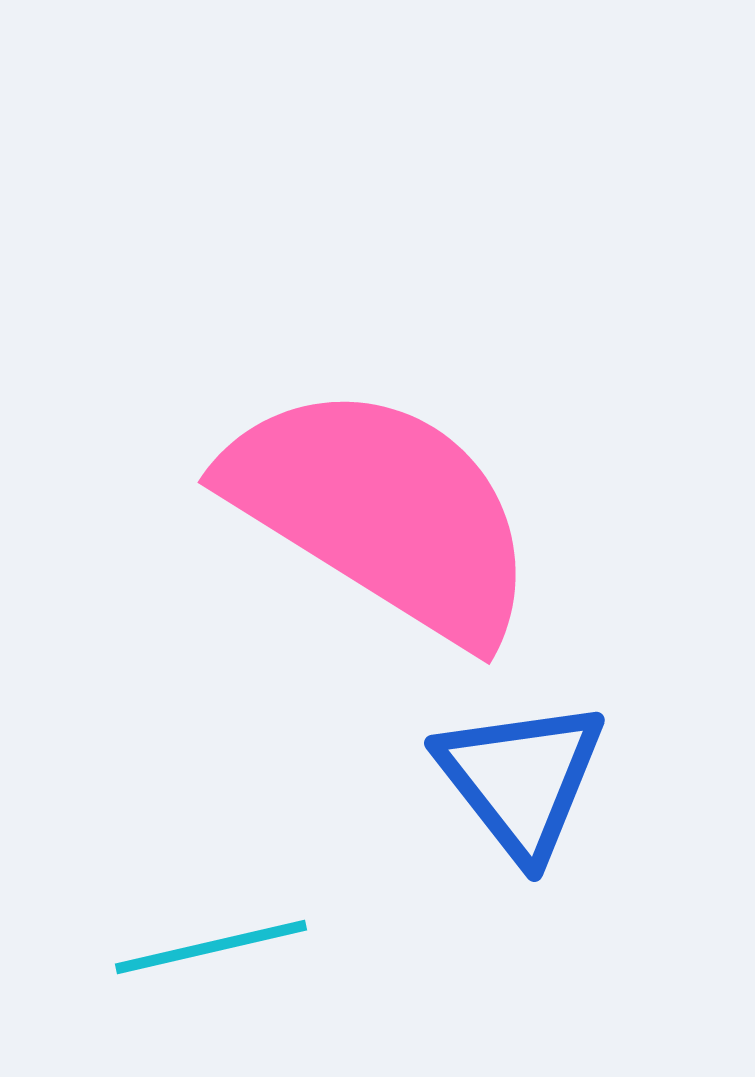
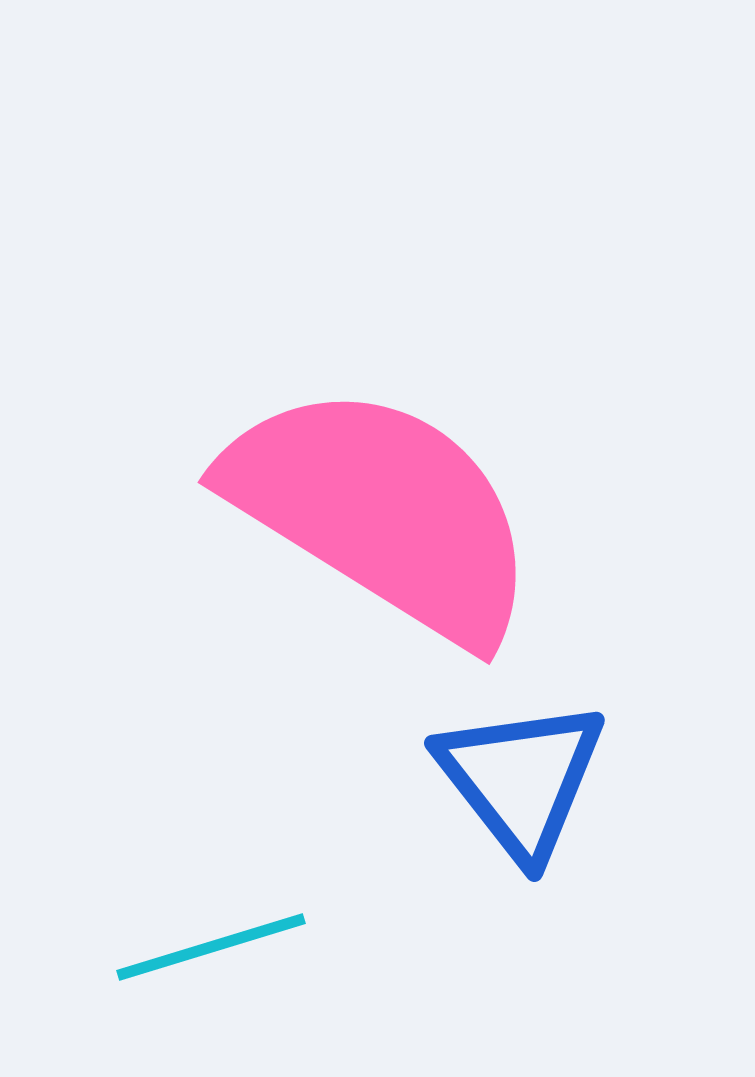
cyan line: rotated 4 degrees counterclockwise
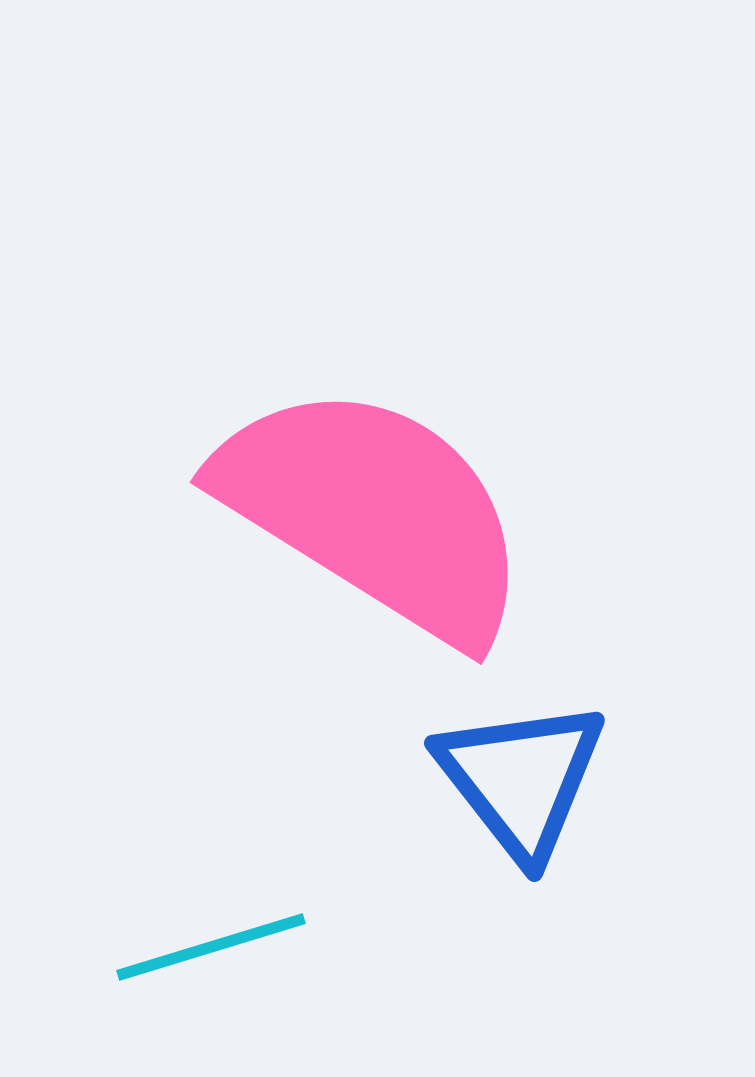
pink semicircle: moved 8 px left
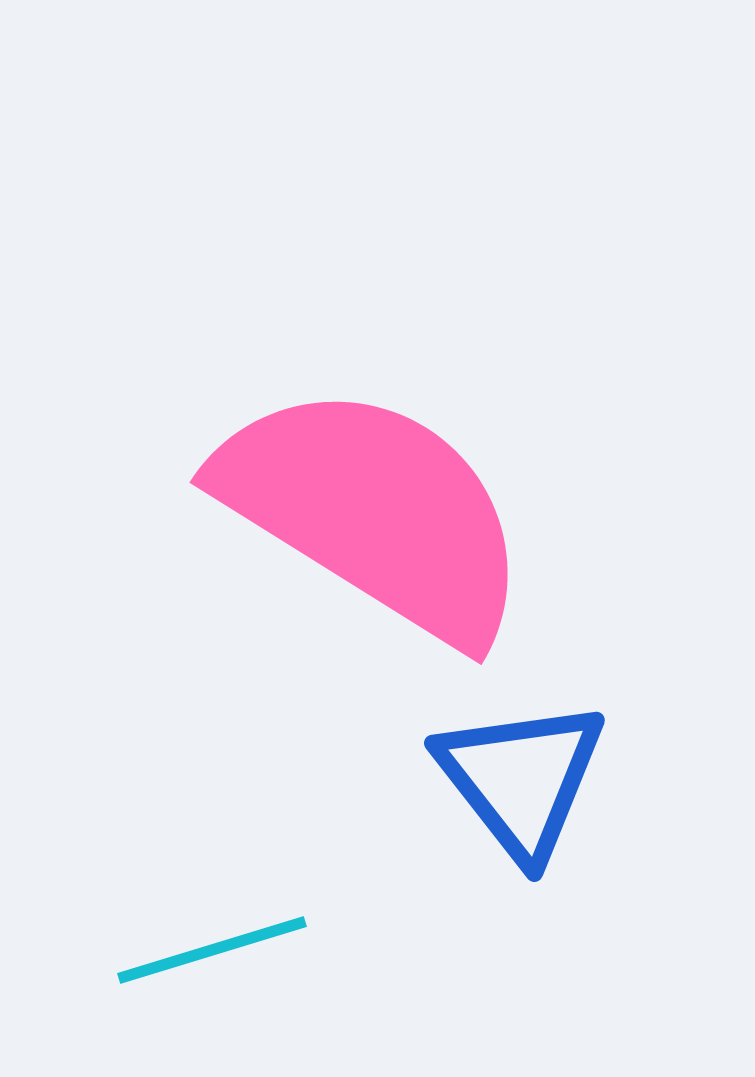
cyan line: moved 1 px right, 3 px down
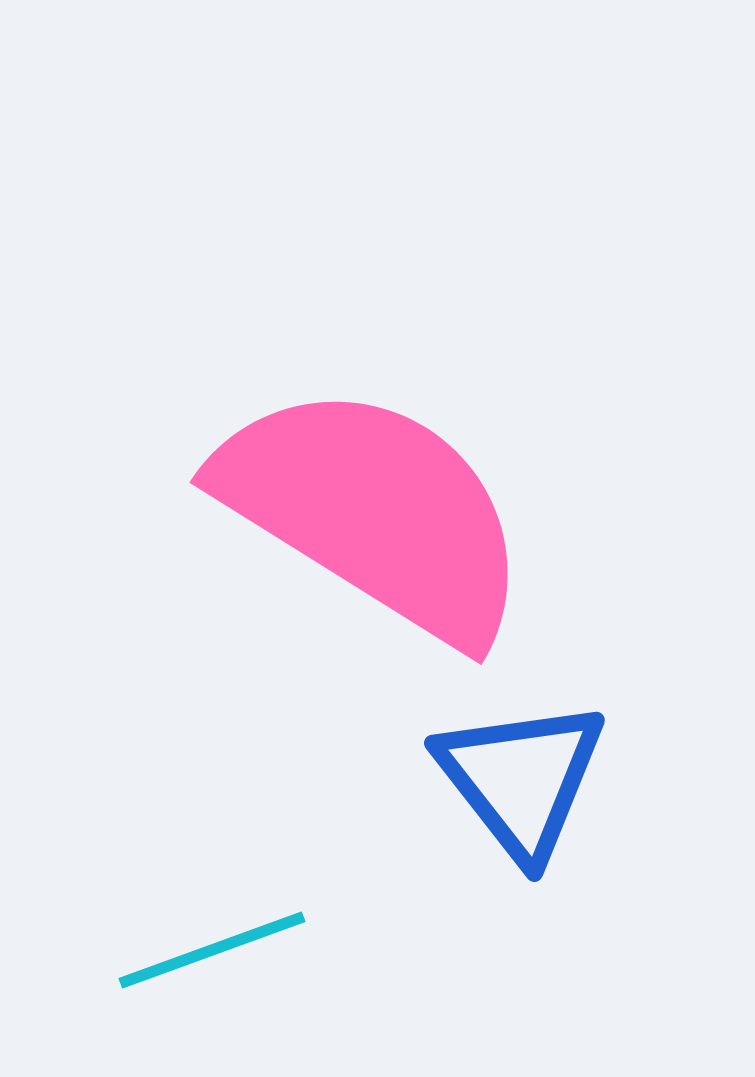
cyan line: rotated 3 degrees counterclockwise
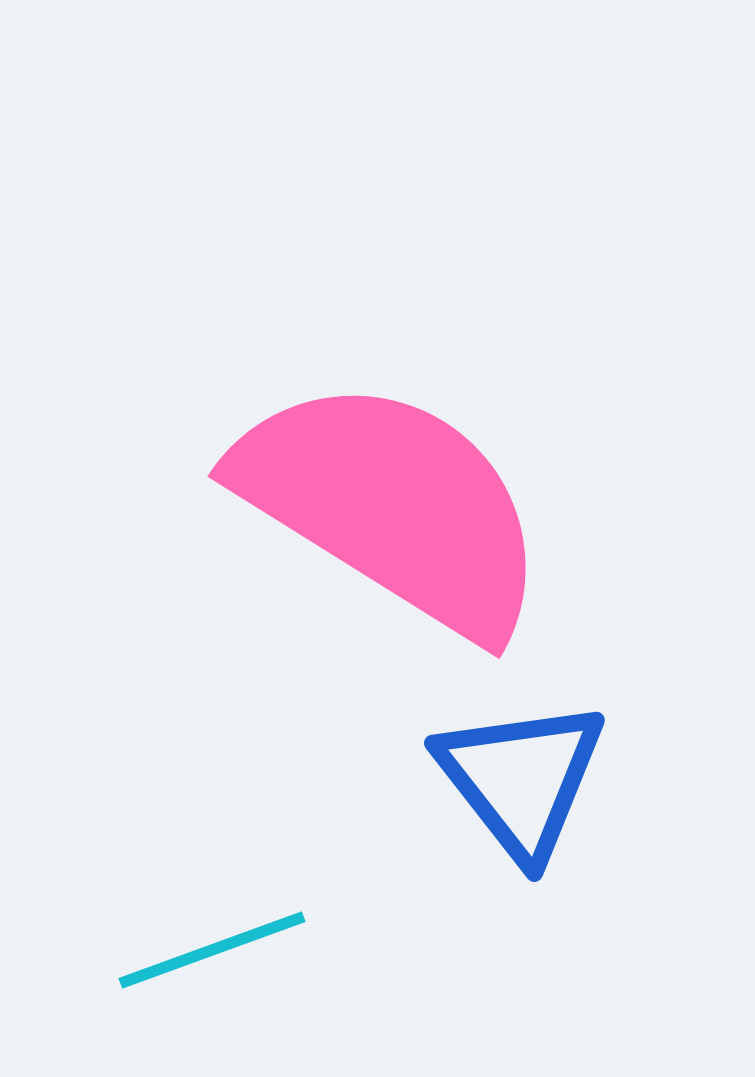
pink semicircle: moved 18 px right, 6 px up
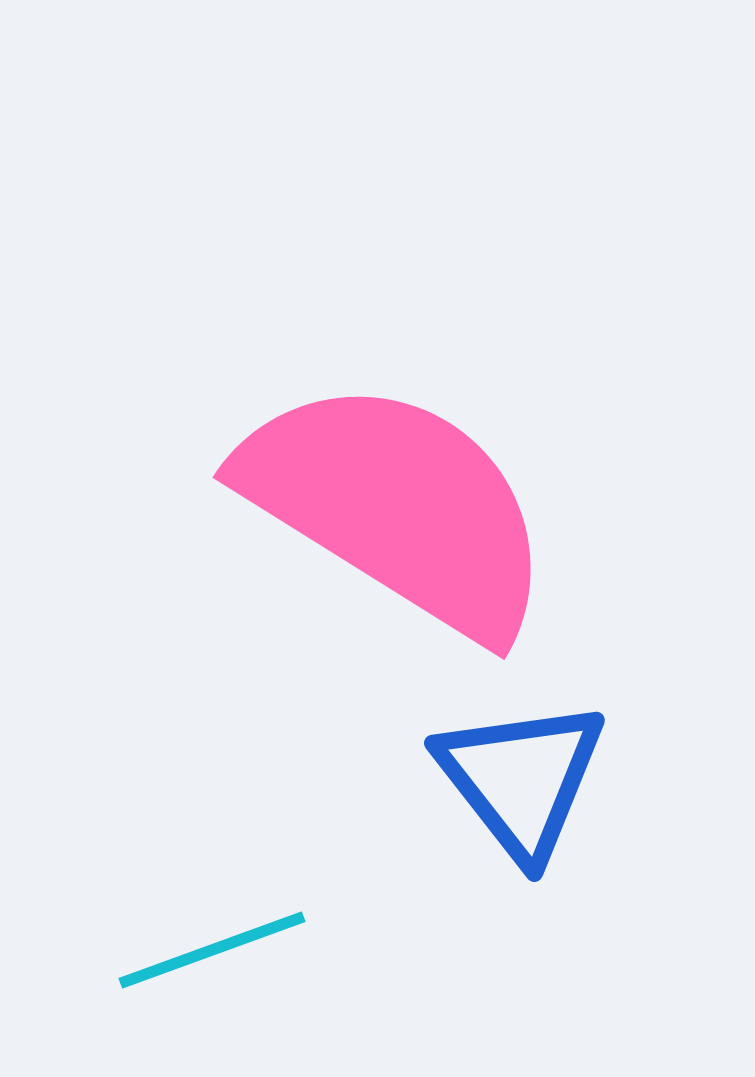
pink semicircle: moved 5 px right, 1 px down
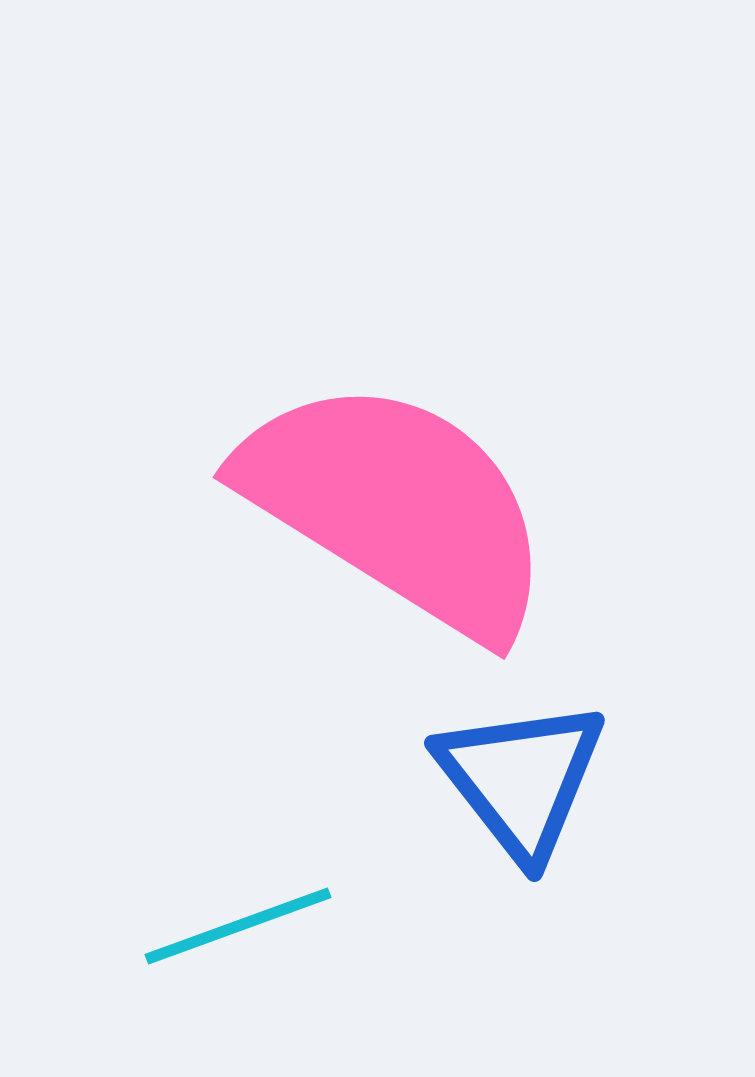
cyan line: moved 26 px right, 24 px up
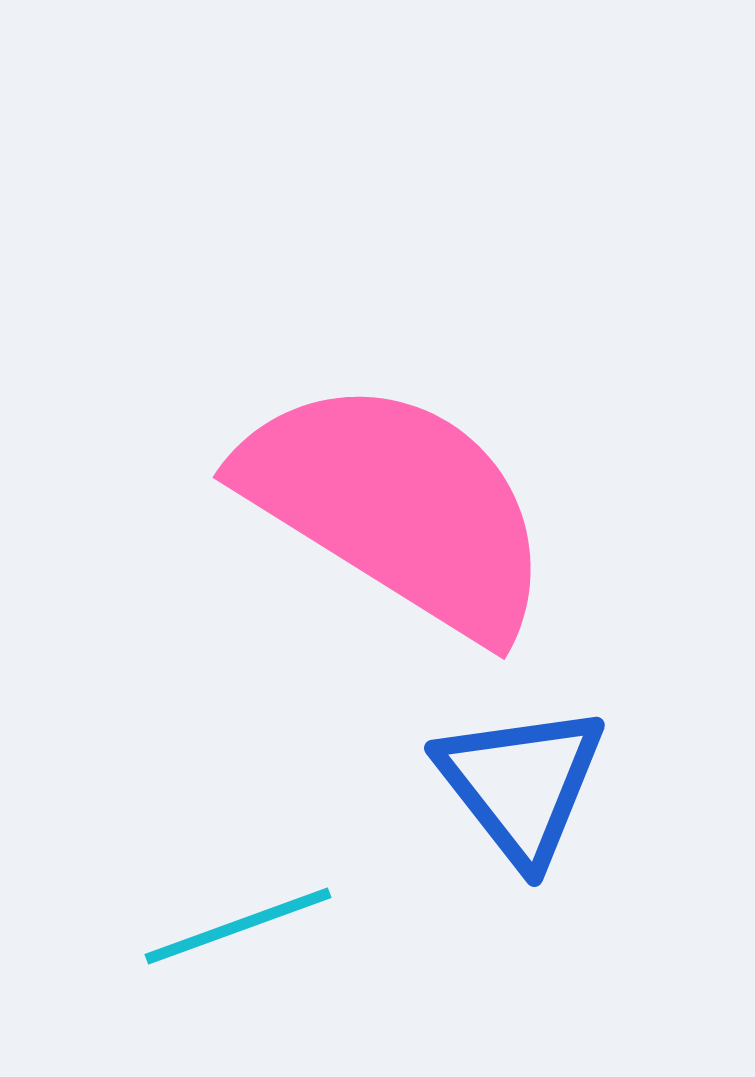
blue triangle: moved 5 px down
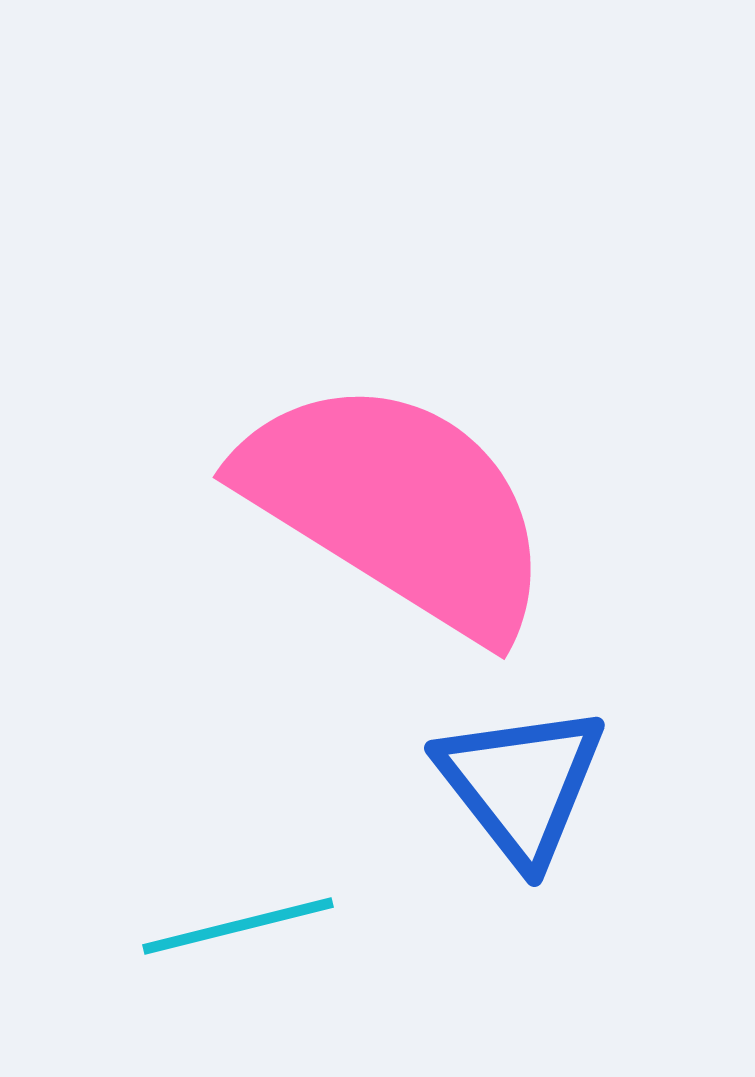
cyan line: rotated 6 degrees clockwise
